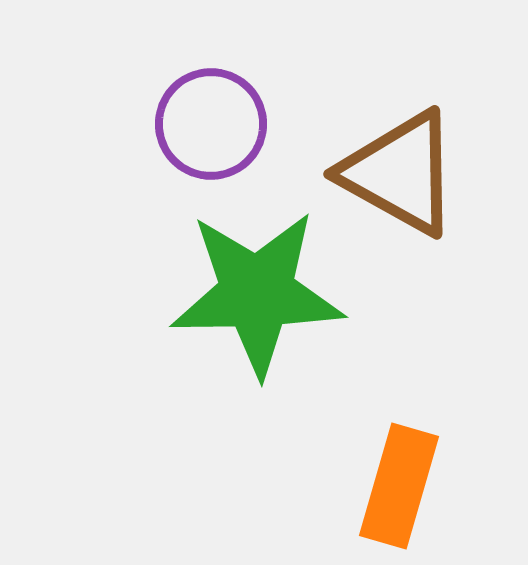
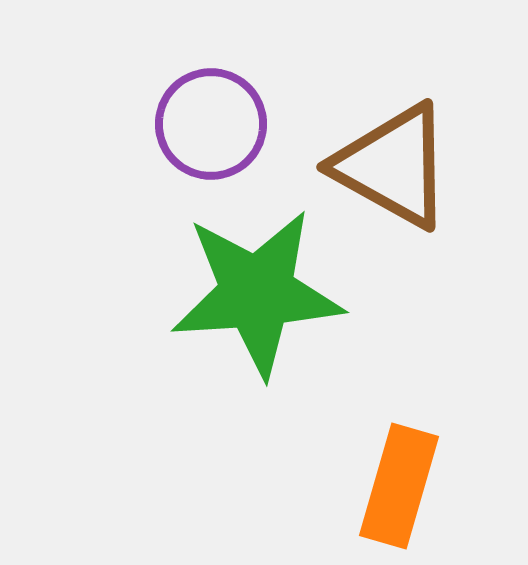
brown triangle: moved 7 px left, 7 px up
green star: rotated 3 degrees counterclockwise
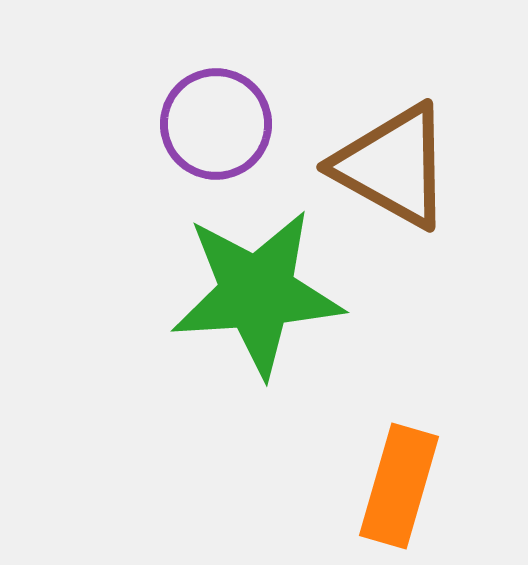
purple circle: moved 5 px right
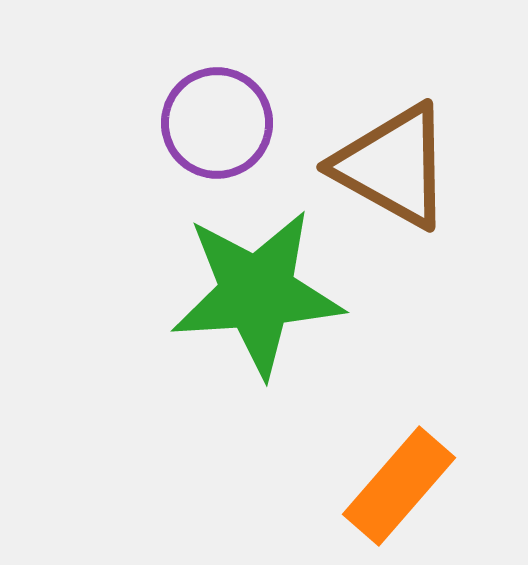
purple circle: moved 1 px right, 1 px up
orange rectangle: rotated 25 degrees clockwise
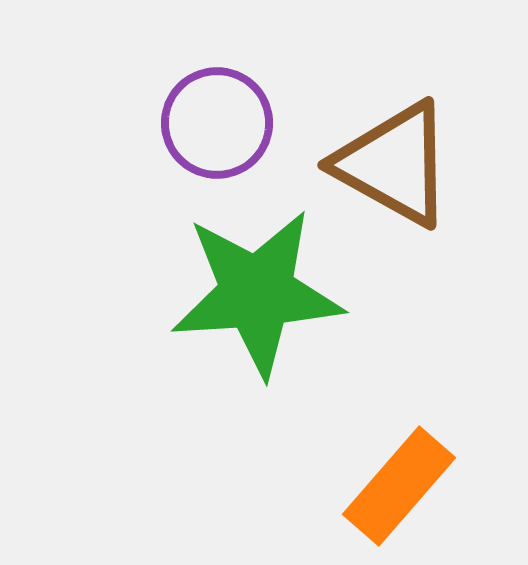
brown triangle: moved 1 px right, 2 px up
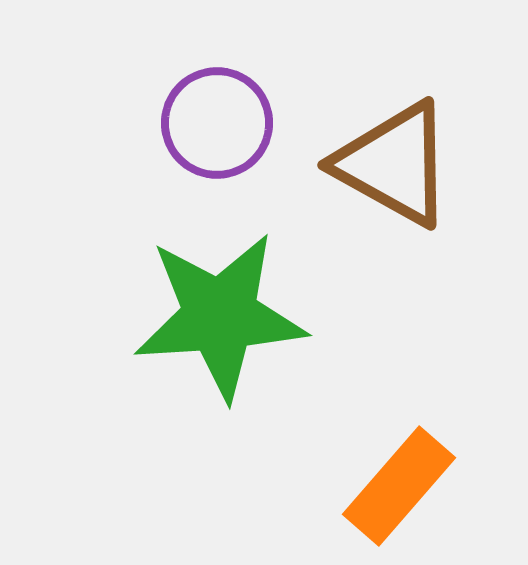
green star: moved 37 px left, 23 px down
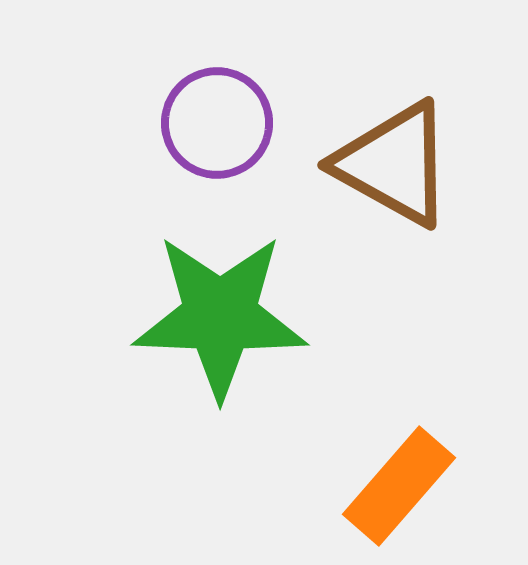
green star: rotated 6 degrees clockwise
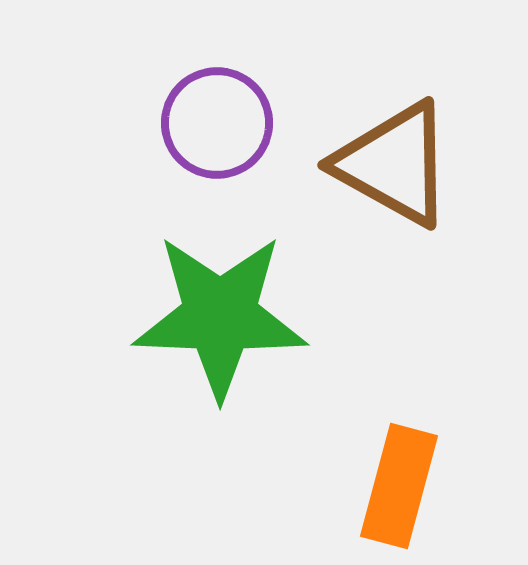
orange rectangle: rotated 26 degrees counterclockwise
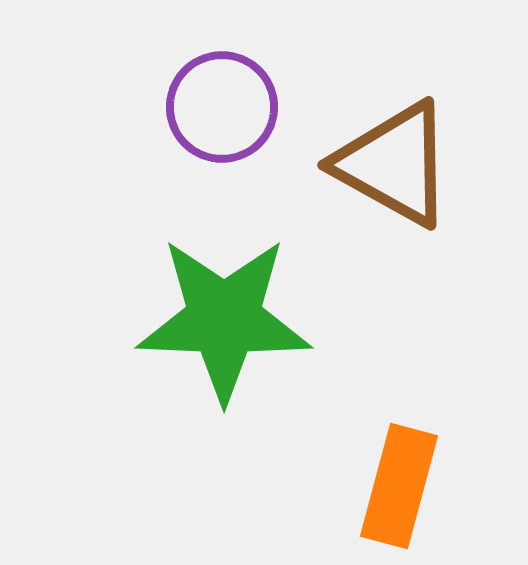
purple circle: moved 5 px right, 16 px up
green star: moved 4 px right, 3 px down
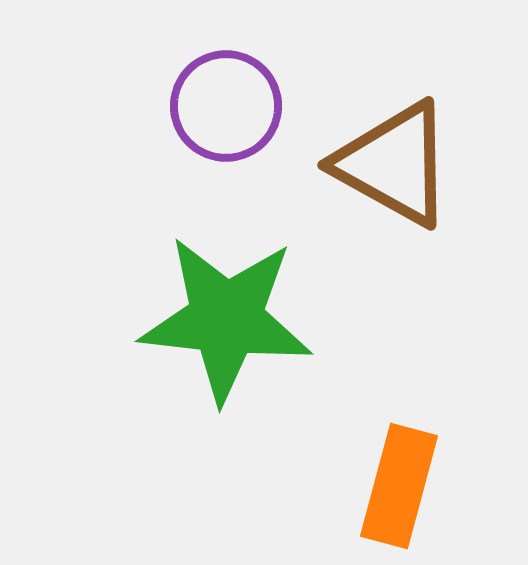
purple circle: moved 4 px right, 1 px up
green star: moved 2 px right; rotated 4 degrees clockwise
